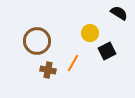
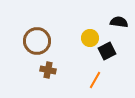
black semicircle: moved 9 px down; rotated 24 degrees counterclockwise
yellow circle: moved 5 px down
orange line: moved 22 px right, 17 px down
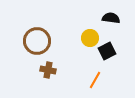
black semicircle: moved 8 px left, 4 px up
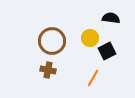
brown circle: moved 15 px right
orange line: moved 2 px left, 2 px up
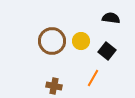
yellow circle: moved 9 px left, 3 px down
black square: rotated 24 degrees counterclockwise
brown cross: moved 6 px right, 16 px down
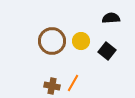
black semicircle: rotated 12 degrees counterclockwise
orange line: moved 20 px left, 5 px down
brown cross: moved 2 px left
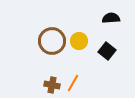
yellow circle: moved 2 px left
brown cross: moved 1 px up
